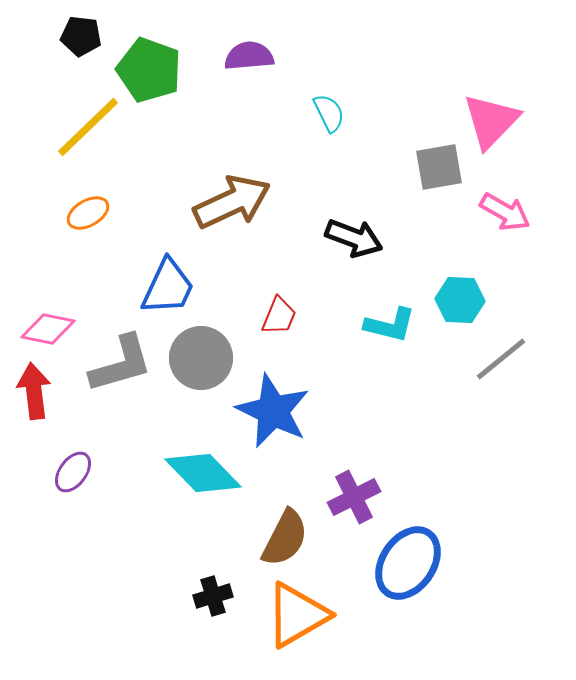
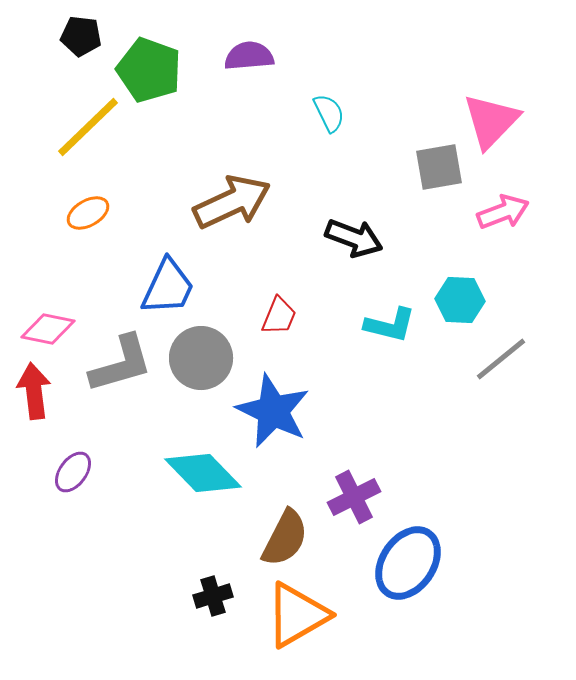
pink arrow: moved 2 px left; rotated 51 degrees counterclockwise
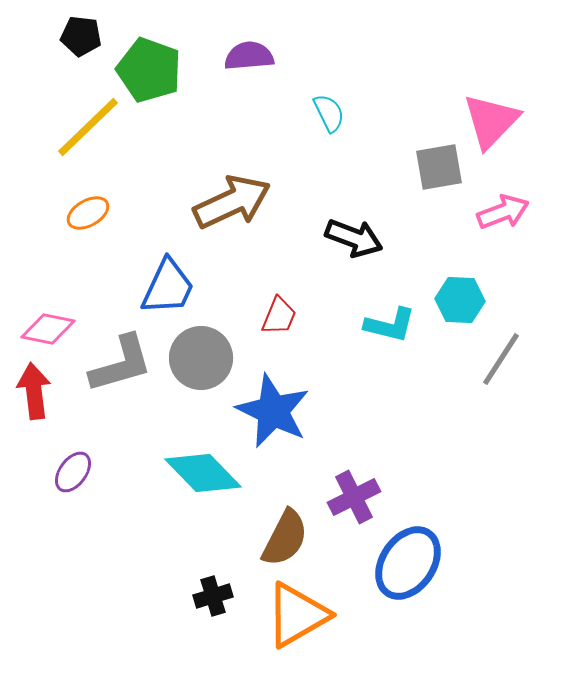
gray line: rotated 18 degrees counterclockwise
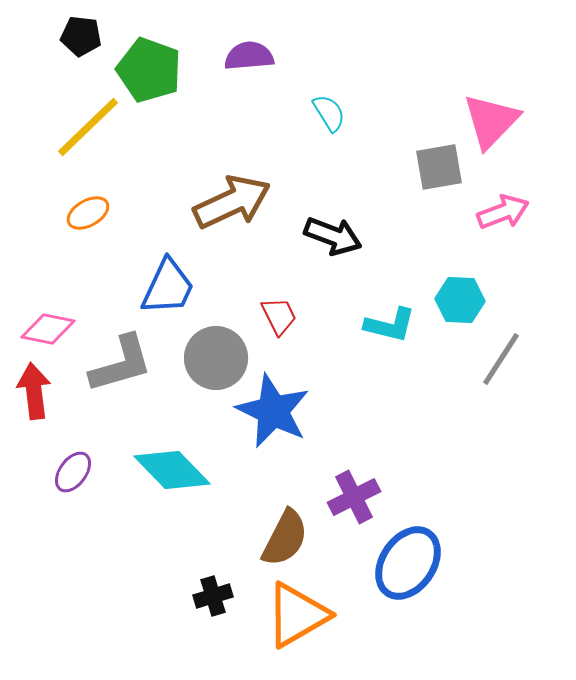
cyan semicircle: rotated 6 degrees counterclockwise
black arrow: moved 21 px left, 2 px up
red trapezoid: rotated 48 degrees counterclockwise
gray circle: moved 15 px right
cyan diamond: moved 31 px left, 3 px up
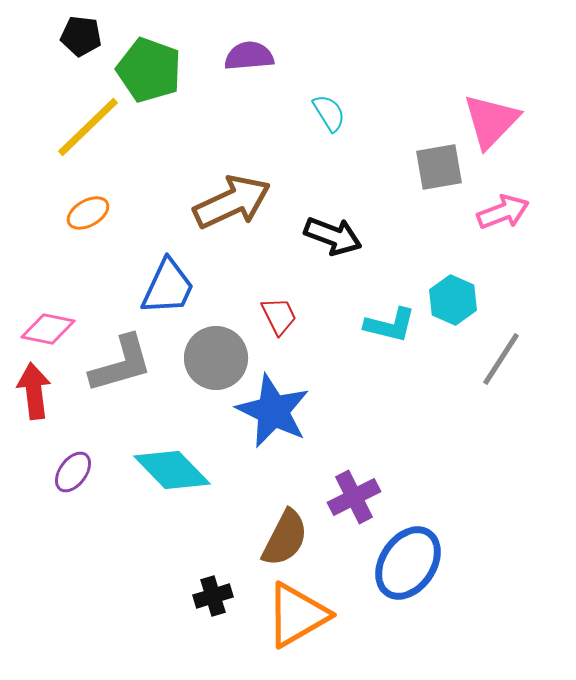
cyan hexagon: moved 7 px left; rotated 21 degrees clockwise
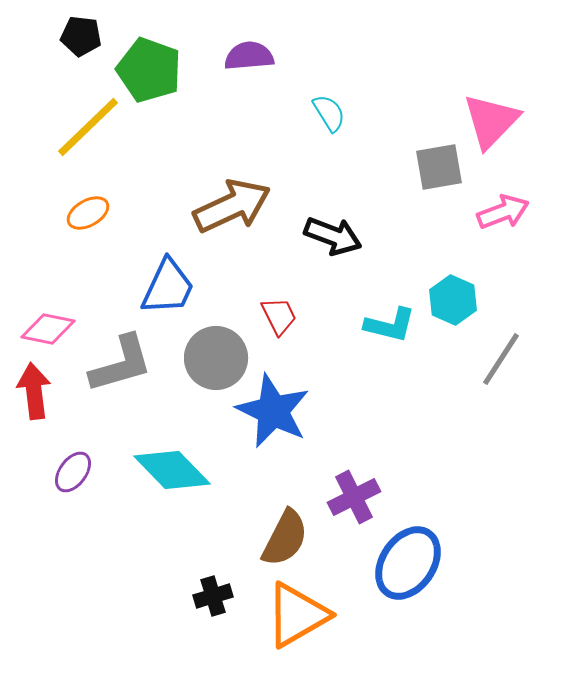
brown arrow: moved 4 px down
